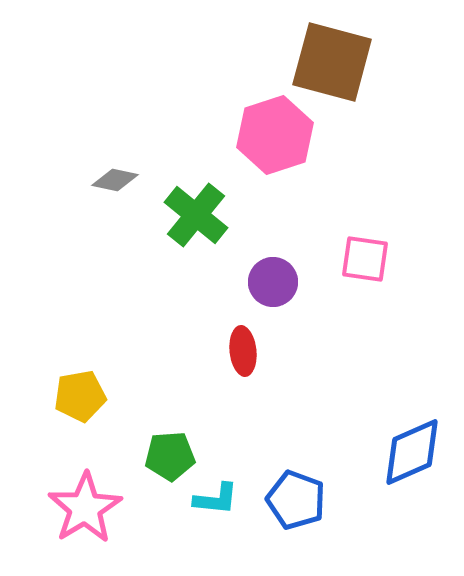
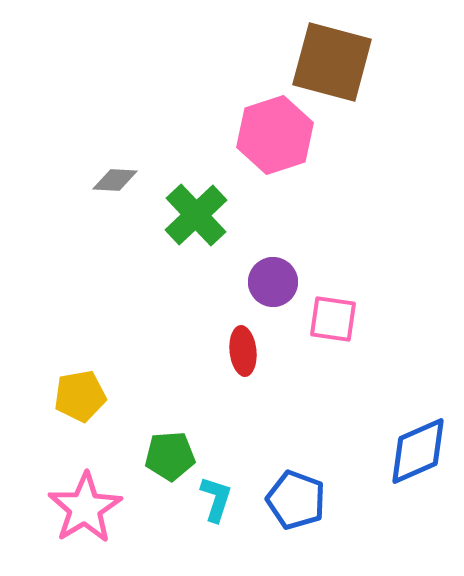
gray diamond: rotated 9 degrees counterclockwise
green cross: rotated 8 degrees clockwise
pink square: moved 32 px left, 60 px down
blue diamond: moved 6 px right, 1 px up
cyan L-shape: rotated 78 degrees counterclockwise
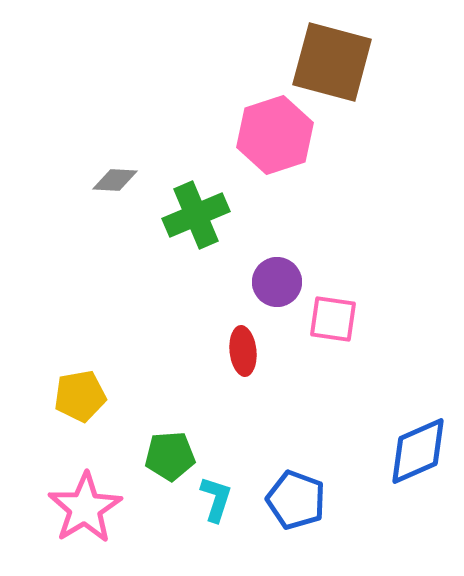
green cross: rotated 20 degrees clockwise
purple circle: moved 4 px right
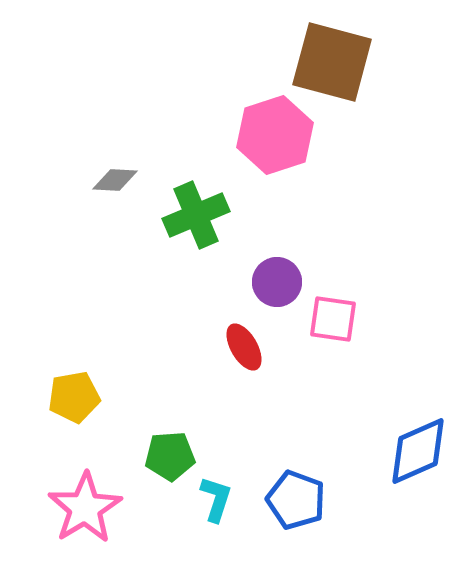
red ellipse: moved 1 px right, 4 px up; rotated 24 degrees counterclockwise
yellow pentagon: moved 6 px left, 1 px down
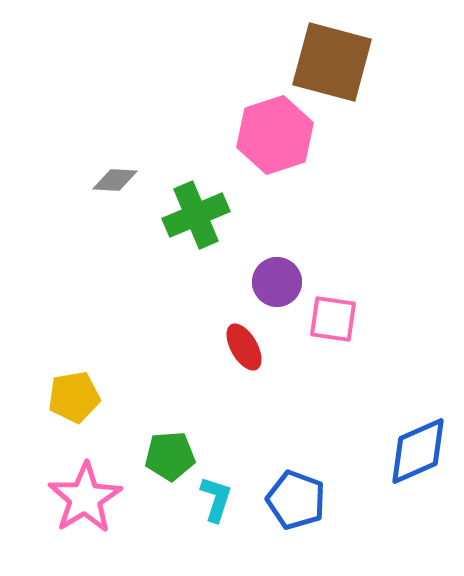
pink star: moved 10 px up
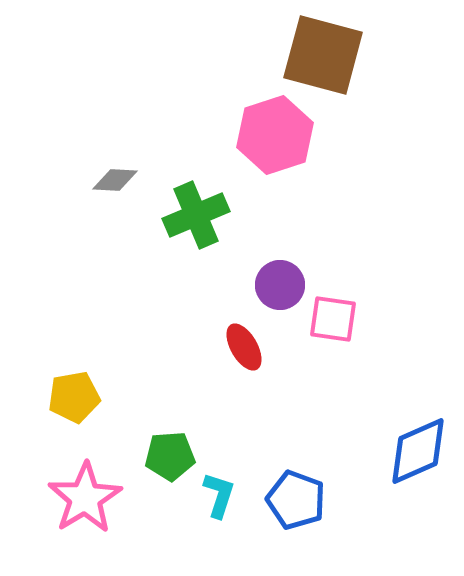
brown square: moved 9 px left, 7 px up
purple circle: moved 3 px right, 3 px down
cyan L-shape: moved 3 px right, 4 px up
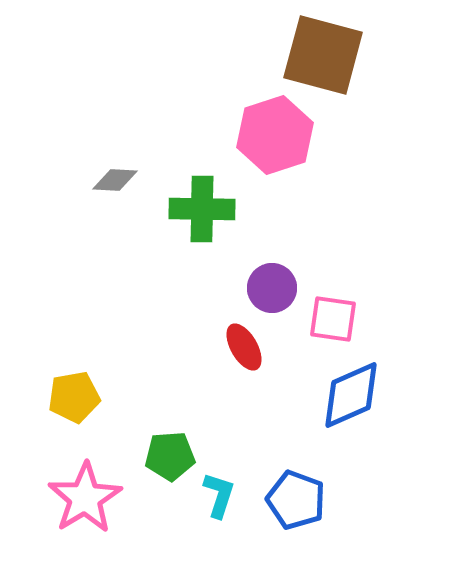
green cross: moved 6 px right, 6 px up; rotated 24 degrees clockwise
purple circle: moved 8 px left, 3 px down
blue diamond: moved 67 px left, 56 px up
